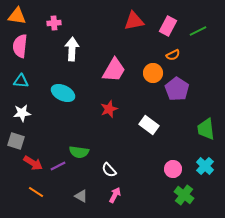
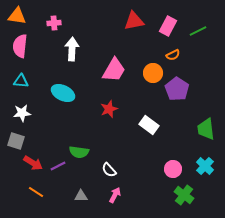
gray triangle: rotated 32 degrees counterclockwise
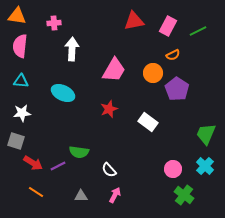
white rectangle: moved 1 px left, 3 px up
green trapezoid: moved 5 px down; rotated 30 degrees clockwise
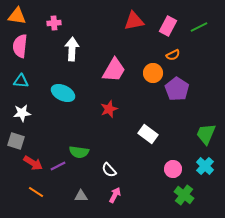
green line: moved 1 px right, 4 px up
white rectangle: moved 12 px down
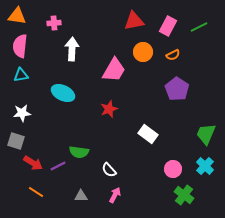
orange circle: moved 10 px left, 21 px up
cyan triangle: moved 6 px up; rotated 14 degrees counterclockwise
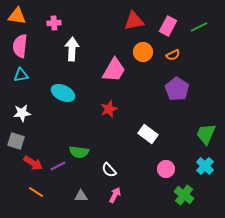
pink circle: moved 7 px left
